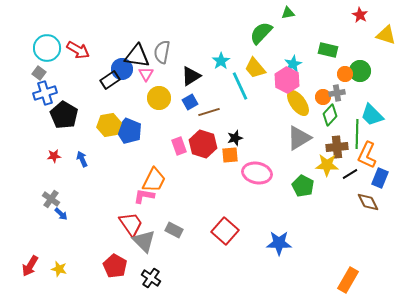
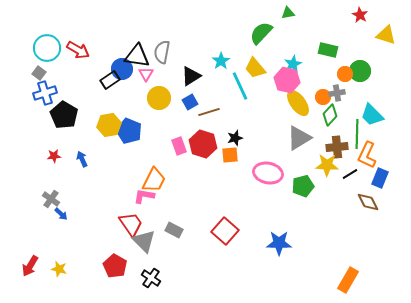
pink hexagon at (287, 80): rotated 15 degrees counterclockwise
pink ellipse at (257, 173): moved 11 px right
green pentagon at (303, 186): rotated 30 degrees clockwise
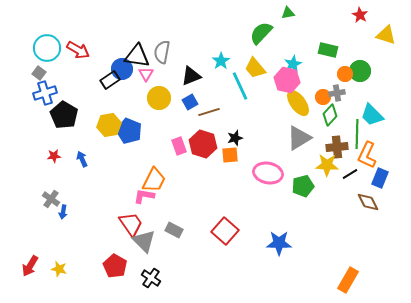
black triangle at (191, 76): rotated 10 degrees clockwise
blue arrow at (61, 214): moved 2 px right, 2 px up; rotated 56 degrees clockwise
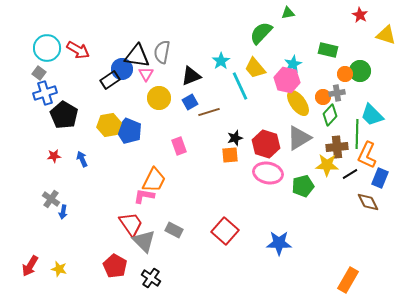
red hexagon at (203, 144): moved 63 px right
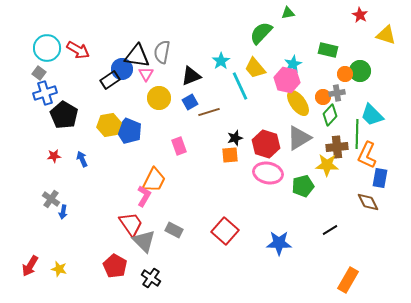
black line at (350, 174): moved 20 px left, 56 px down
blue rectangle at (380, 178): rotated 12 degrees counterclockwise
pink L-shape at (144, 196): rotated 110 degrees clockwise
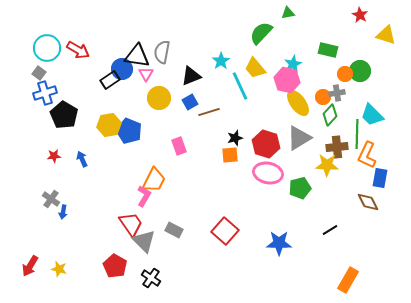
green pentagon at (303, 186): moved 3 px left, 2 px down
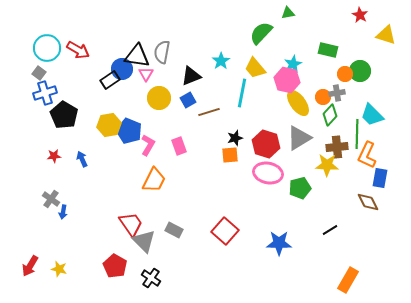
cyan line at (240, 86): moved 2 px right, 7 px down; rotated 36 degrees clockwise
blue square at (190, 102): moved 2 px left, 2 px up
pink L-shape at (144, 196): moved 4 px right, 51 px up
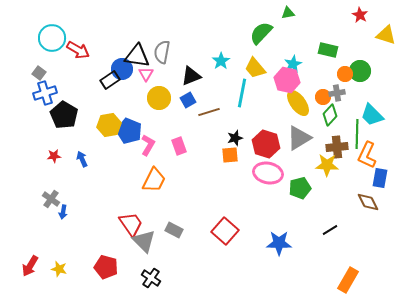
cyan circle at (47, 48): moved 5 px right, 10 px up
red pentagon at (115, 266): moved 9 px left, 1 px down; rotated 15 degrees counterclockwise
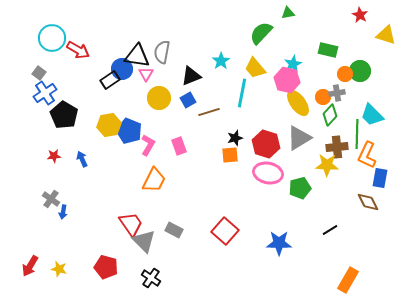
blue cross at (45, 93): rotated 15 degrees counterclockwise
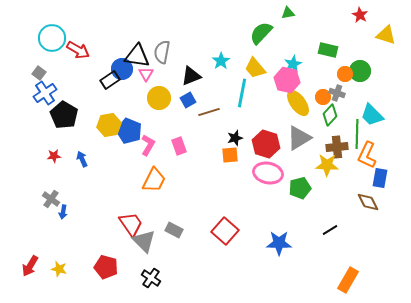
gray cross at (337, 93): rotated 28 degrees clockwise
